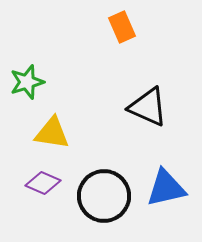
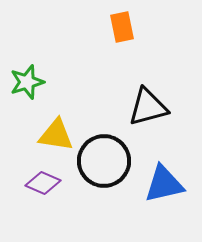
orange rectangle: rotated 12 degrees clockwise
black triangle: rotated 39 degrees counterclockwise
yellow triangle: moved 4 px right, 2 px down
blue triangle: moved 2 px left, 4 px up
black circle: moved 35 px up
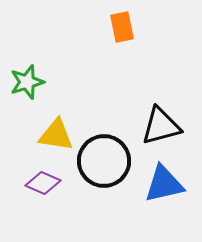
black triangle: moved 13 px right, 19 px down
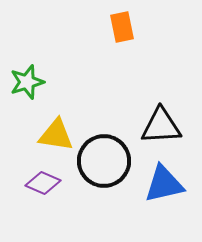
black triangle: rotated 12 degrees clockwise
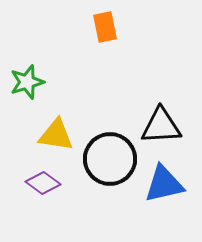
orange rectangle: moved 17 px left
black circle: moved 6 px right, 2 px up
purple diamond: rotated 12 degrees clockwise
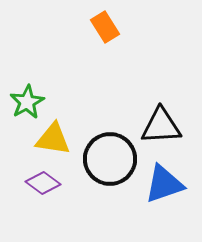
orange rectangle: rotated 20 degrees counterclockwise
green star: moved 20 px down; rotated 12 degrees counterclockwise
yellow triangle: moved 3 px left, 4 px down
blue triangle: rotated 6 degrees counterclockwise
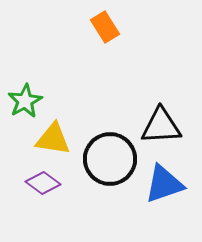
green star: moved 2 px left, 1 px up
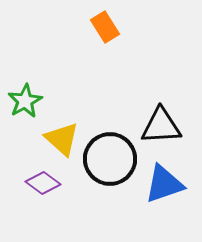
yellow triangle: moved 9 px right; rotated 33 degrees clockwise
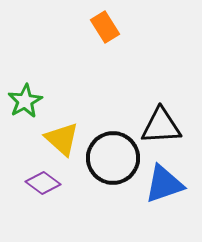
black circle: moved 3 px right, 1 px up
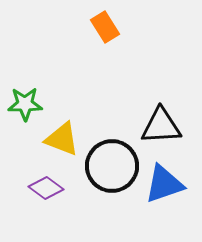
green star: moved 3 px down; rotated 28 degrees clockwise
yellow triangle: rotated 21 degrees counterclockwise
black circle: moved 1 px left, 8 px down
purple diamond: moved 3 px right, 5 px down
